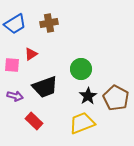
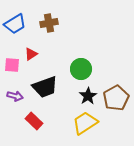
brown pentagon: rotated 15 degrees clockwise
yellow trapezoid: moved 3 px right; rotated 12 degrees counterclockwise
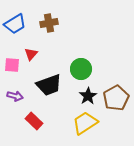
red triangle: rotated 16 degrees counterclockwise
black trapezoid: moved 4 px right, 2 px up
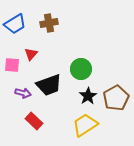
purple arrow: moved 8 px right, 3 px up
yellow trapezoid: moved 2 px down
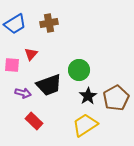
green circle: moved 2 px left, 1 px down
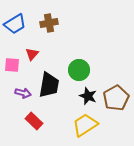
red triangle: moved 1 px right
black trapezoid: rotated 60 degrees counterclockwise
black star: rotated 18 degrees counterclockwise
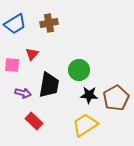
black star: moved 1 px right, 1 px up; rotated 18 degrees counterclockwise
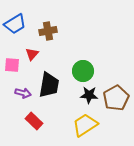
brown cross: moved 1 px left, 8 px down
green circle: moved 4 px right, 1 px down
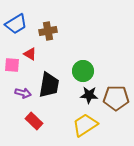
blue trapezoid: moved 1 px right
red triangle: moved 2 px left; rotated 40 degrees counterclockwise
brown pentagon: rotated 30 degrees clockwise
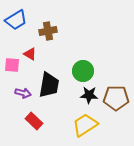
blue trapezoid: moved 4 px up
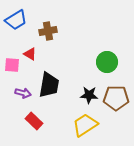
green circle: moved 24 px right, 9 px up
